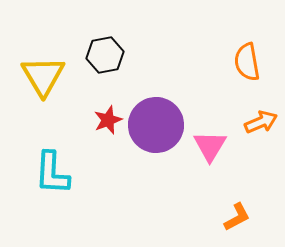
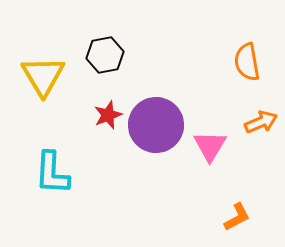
red star: moved 5 px up
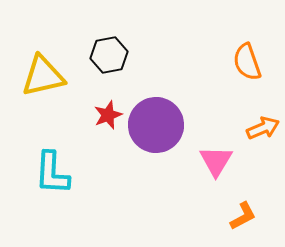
black hexagon: moved 4 px right
orange semicircle: rotated 9 degrees counterclockwise
yellow triangle: rotated 48 degrees clockwise
orange arrow: moved 2 px right, 6 px down
pink triangle: moved 6 px right, 15 px down
orange L-shape: moved 6 px right, 1 px up
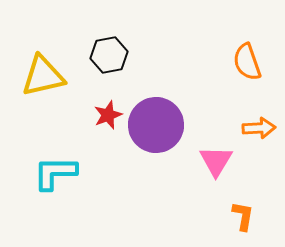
orange arrow: moved 4 px left; rotated 20 degrees clockwise
cyan L-shape: moved 3 px right; rotated 87 degrees clockwise
orange L-shape: rotated 52 degrees counterclockwise
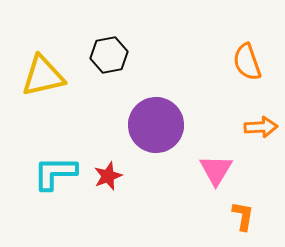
red star: moved 61 px down
orange arrow: moved 2 px right, 1 px up
pink triangle: moved 9 px down
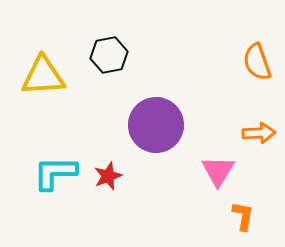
orange semicircle: moved 10 px right
yellow triangle: rotated 9 degrees clockwise
orange arrow: moved 2 px left, 6 px down
pink triangle: moved 2 px right, 1 px down
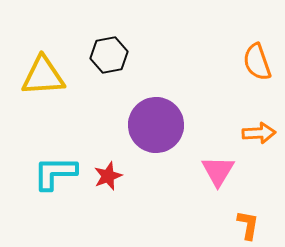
orange L-shape: moved 5 px right, 9 px down
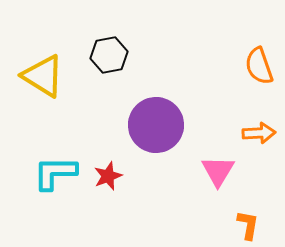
orange semicircle: moved 2 px right, 4 px down
yellow triangle: rotated 36 degrees clockwise
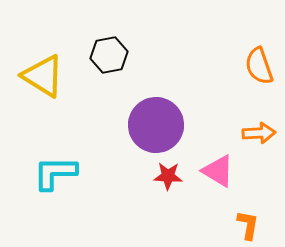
pink triangle: rotated 30 degrees counterclockwise
red star: moved 60 px right; rotated 24 degrees clockwise
